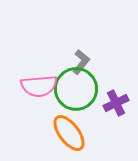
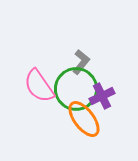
pink semicircle: rotated 60 degrees clockwise
purple cross: moved 14 px left, 7 px up
orange ellipse: moved 15 px right, 14 px up
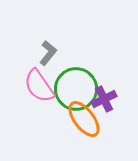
gray L-shape: moved 33 px left, 9 px up
purple cross: moved 2 px right, 3 px down
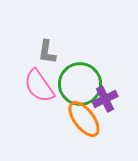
gray L-shape: moved 1 px left, 1 px up; rotated 150 degrees clockwise
green circle: moved 4 px right, 5 px up
purple cross: moved 1 px right
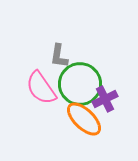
gray L-shape: moved 12 px right, 4 px down
pink semicircle: moved 2 px right, 2 px down
orange ellipse: rotated 9 degrees counterclockwise
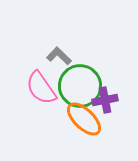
gray L-shape: rotated 125 degrees clockwise
green circle: moved 2 px down
purple cross: moved 1 px down; rotated 15 degrees clockwise
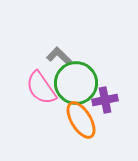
green circle: moved 4 px left, 3 px up
orange ellipse: moved 3 px left, 1 px down; rotated 15 degrees clockwise
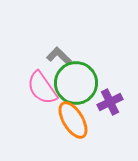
pink semicircle: moved 1 px right
purple cross: moved 5 px right, 2 px down; rotated 15 degrees counterclockwise
orange ellipse: moved 8 px left
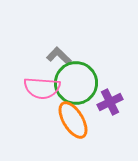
pink semicircle: rotated 51 degrees counterclockwise
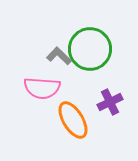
green circle: moved 14 px right, 34 px up
